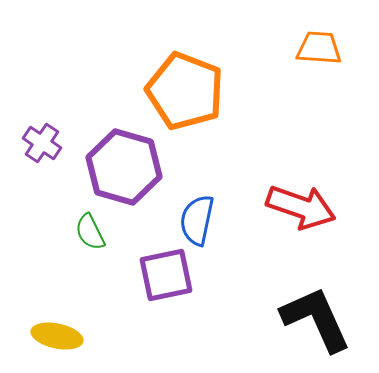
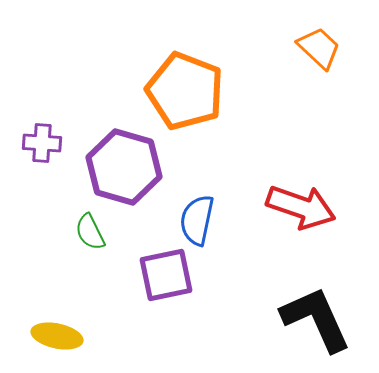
orange trapezoid: rotated 39 degrees clockwise
purple cross: rotated 30 degrees counterclockwise
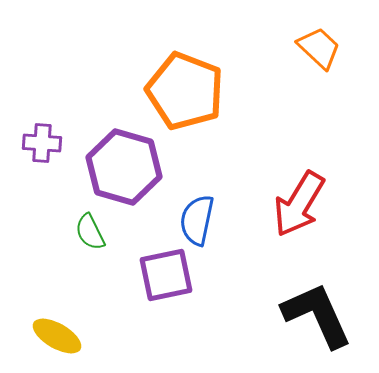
red arrow: moved 2 px left, 3 px up; rotated 102 degrees clockwise
black L-shape: moved 1 px right, 4 px up
yellow ellipse: rotated 18 degrees clockwise
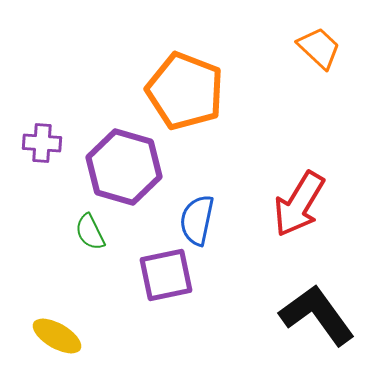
black L-shape: rotated 12 degrees counterclockwise
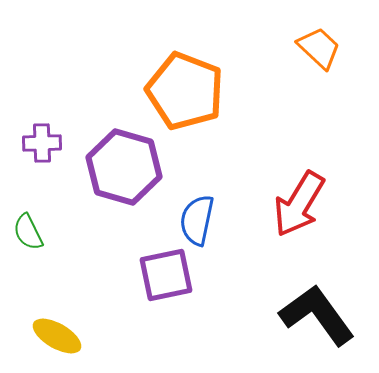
purple cross: rotated 6 degrees counterclockwise
green semicircle: moved 62 px left
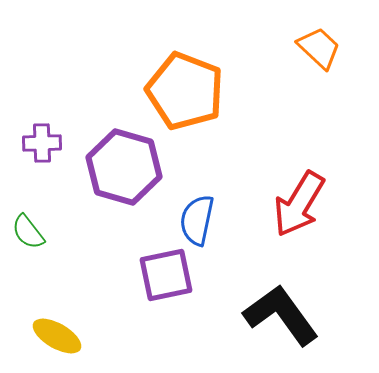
green semicircle: rotated 12 degrees counterclockwise
black L-shape: moved 36 px left
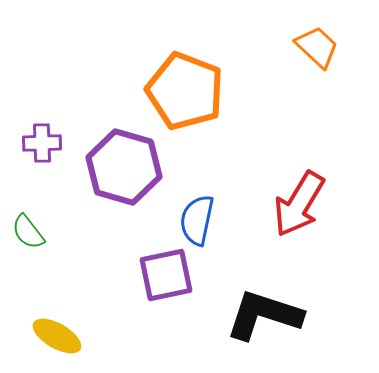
orange trapezoid: moved 2 px left, 1 px up
black L-shape: moved 17 px left; rotated 36 degrees counterclockwise
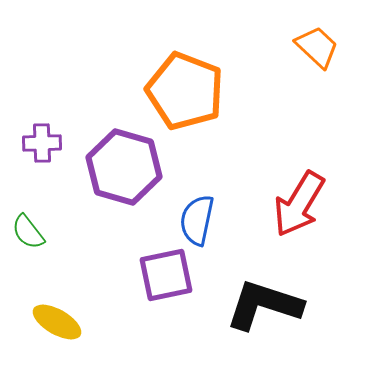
black L-shape: moved 10 px up
yellow ellipse: moved 14 px up
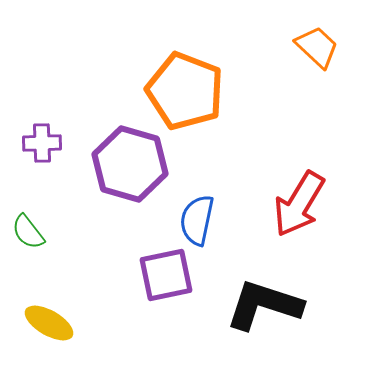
purple hexagon: moved 6 px right, 3 px up
yellow ellipse: moved 8 px left, 1 px down
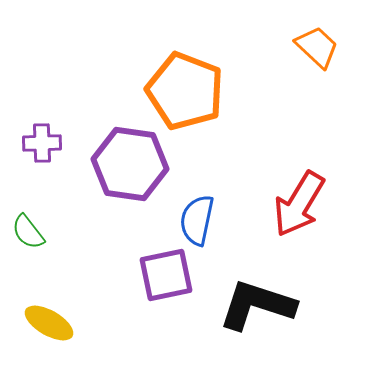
purple hexagon: rotated 8 degrees counterclockwise
black L-shape: moved 7 px left
